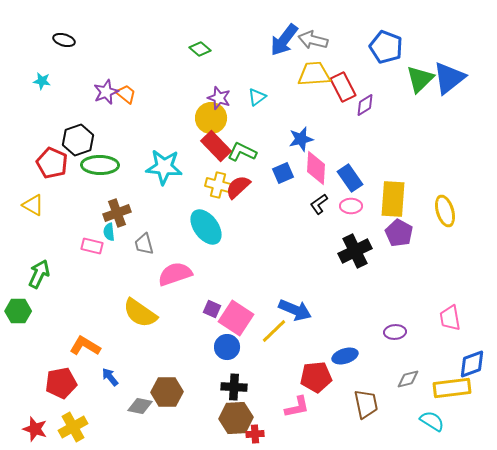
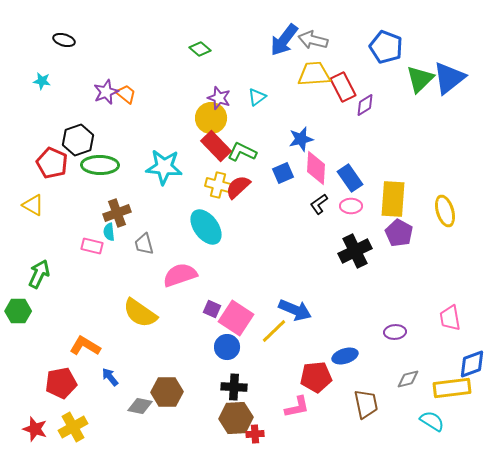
pink semicircle at (175, 274): moved 5 px right, 1 px down
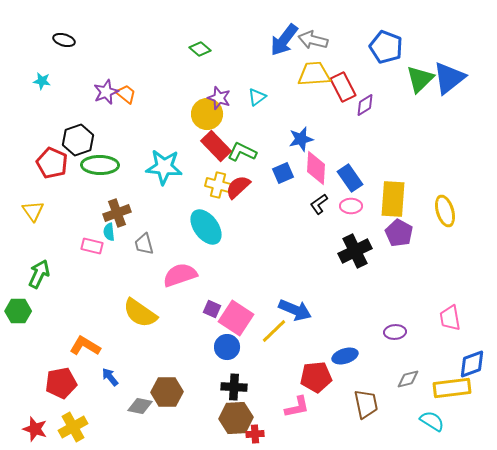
yellow circle at (211, 118): moved 4 px left, 4 px up
yellow triangle at (33, 205): moved 6 px down; rotated 25 degrees clockwise
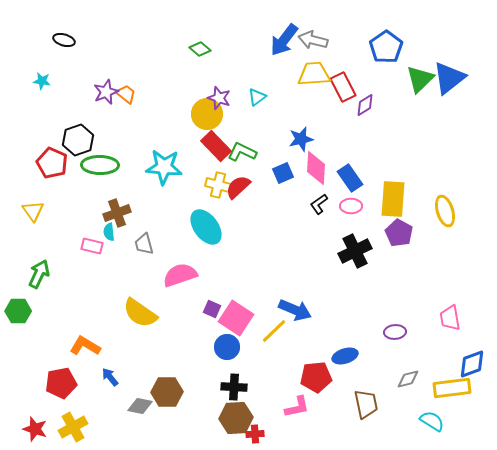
blue pentagon at (386, 47): rotated 16 degrees clockwise
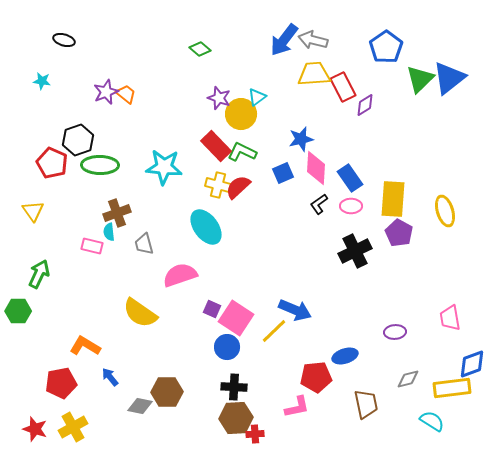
yellow circle at (207, 114): moved 34 px right
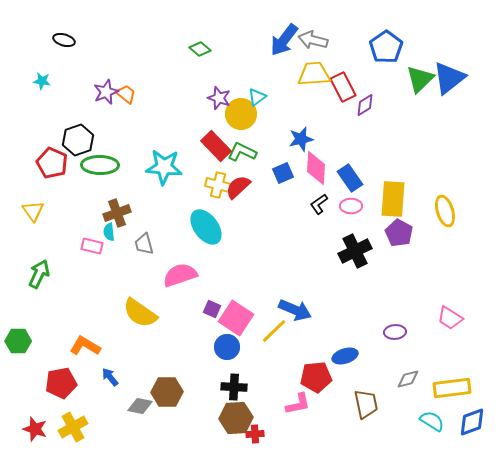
green hexagon at (18, 311): moved 30 px down
pink trapezoid at (450, 318): rotated 48 degrees counterclockwise
blue diamond at (472, 364): moved 58 px down
pink L-shape at (297, 407): moved 1 px right, 3 px up
